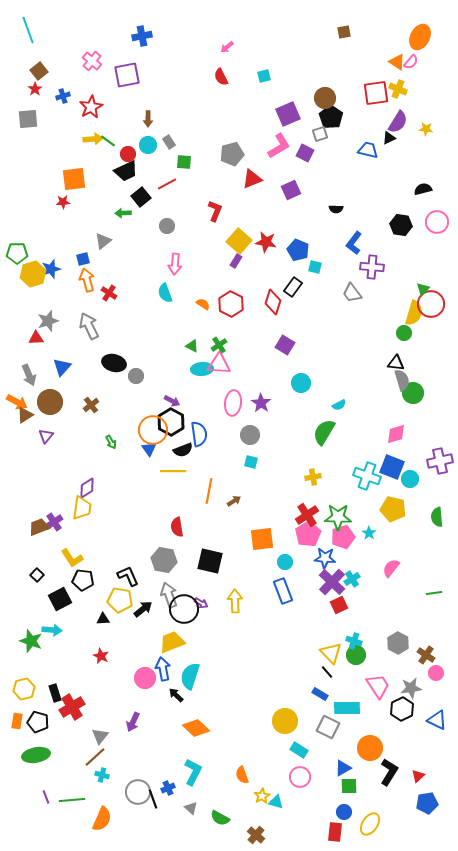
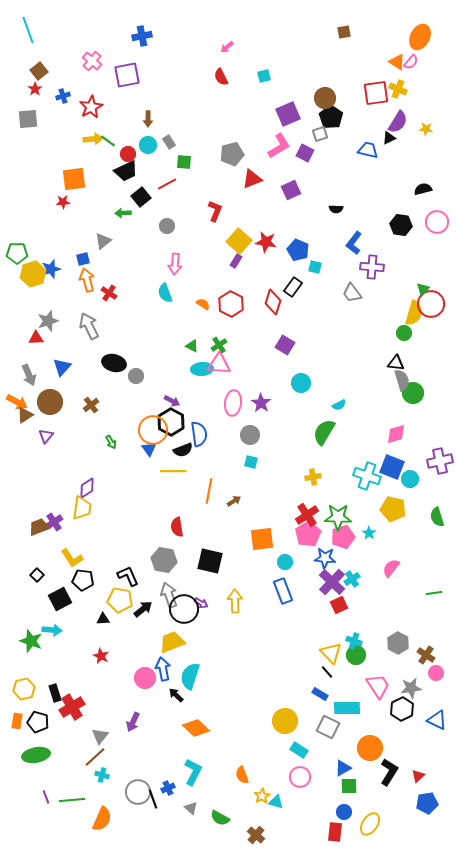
green semicircle at (437, 517): rotated 12 degrees counterclockwise
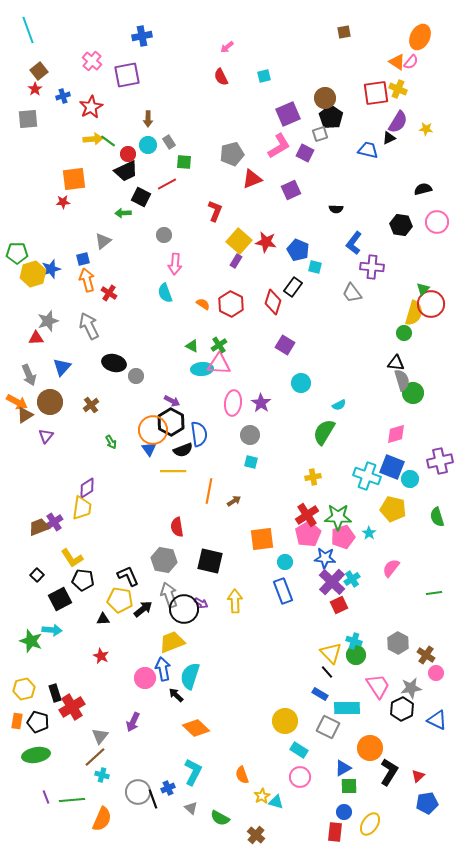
black square at (141, 197): rotated 24 degrees counterclockwise
gray circle at (167, 226): moved 3 px left, 9 px down
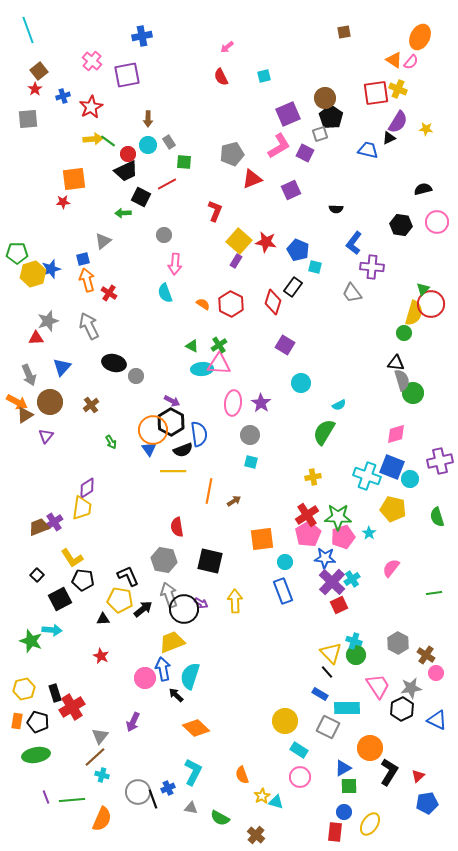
orange triangle at (397, 62): moved 3 px left, 2 px up
gray triangle at (191, 808): rotated 32 degrees counterclockwise
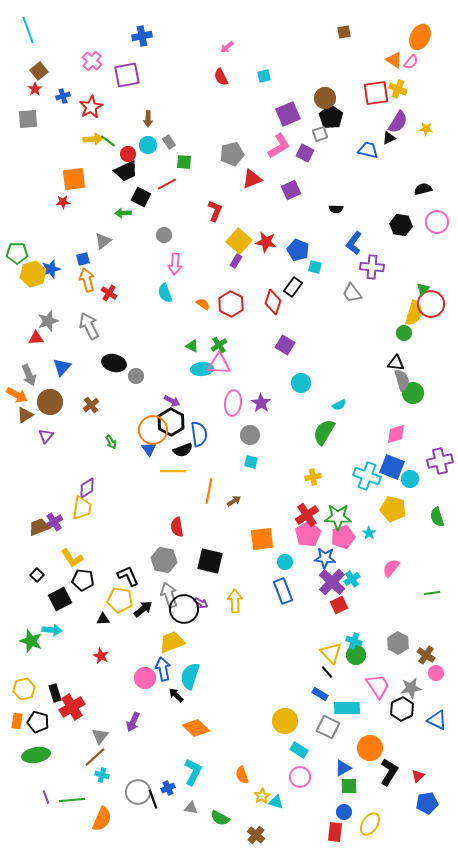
orange arrow at (17, 402): moved 7 px up
green line at (434, 593): moved 2 px left
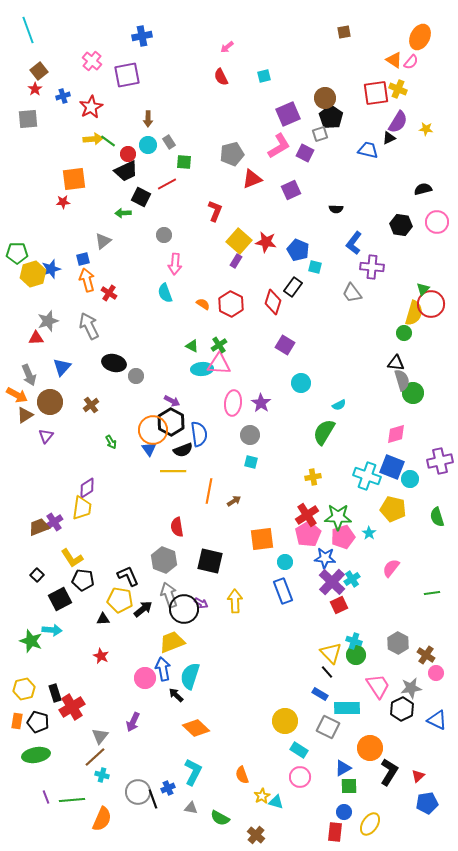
gray hexagon at (164, 560): rotated 10 degrees clockwise
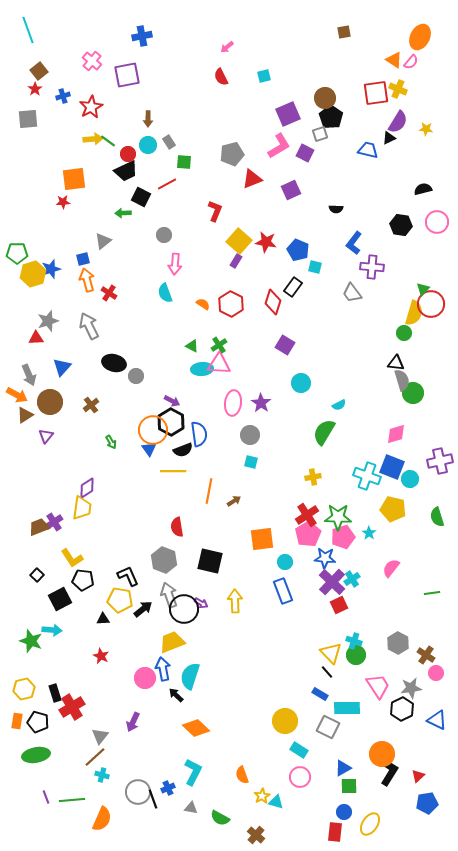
orange circle at (370, 748): moved 12 px right, 6 px down
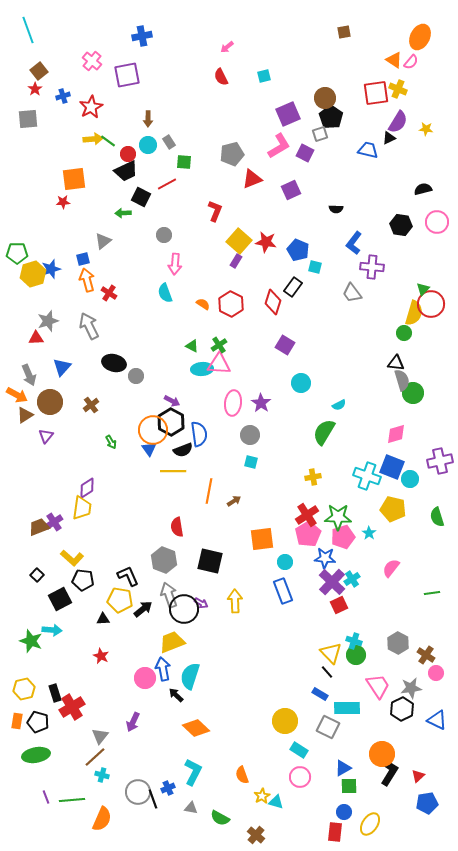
yellow L-shape at (72, 558): rotated 15 degrees counterclockwise
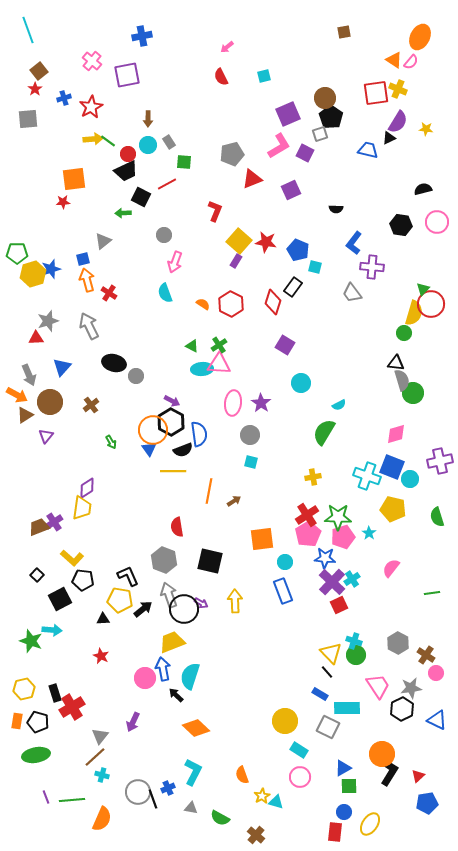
blue cross at (63, 96): moved 1 px right, 2 px down
pink arrow at (175, 264): moved 2 px up; rotated 15 degrees clockwise
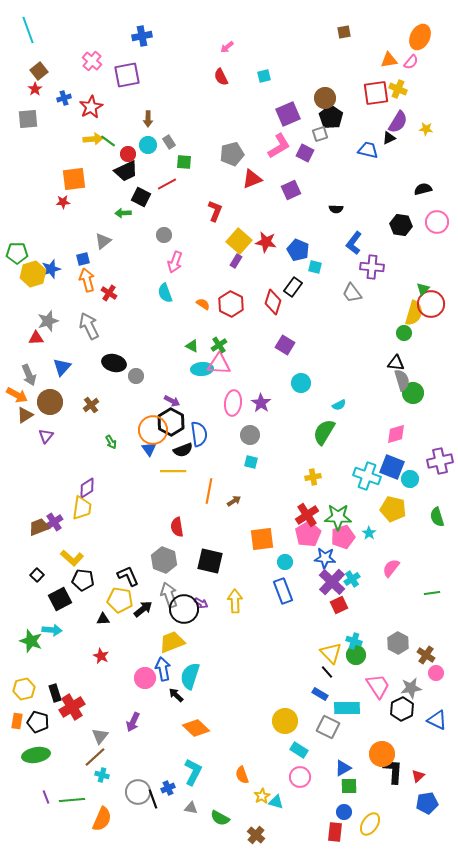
orange triangle at (394, 60): moved 5 px left; rotated 42 degrees counterclockwise
black L-shape at (389, 772): moved 4 px right, 1 px up; rotated 28 degrees counterclockwise
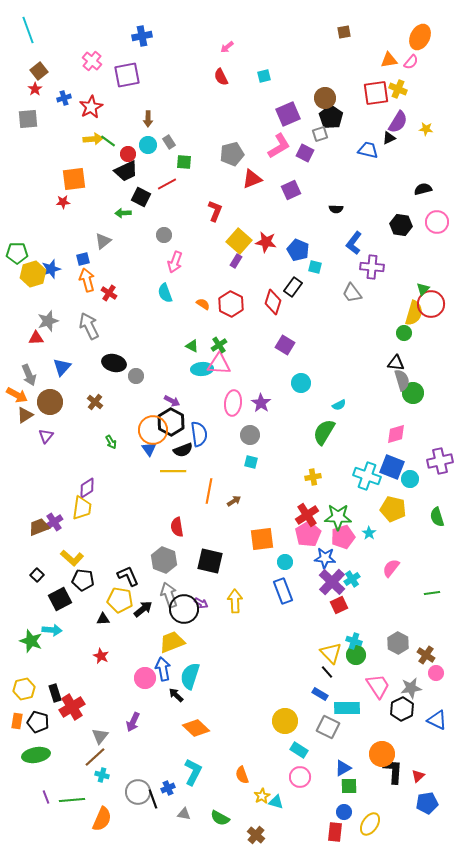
brown cross at (91, 405): moved 4 px right, 3 px up; rotated 14 degrees counterclockwise
gray triangle at (191, 808): moved 7 px left, 6 px down
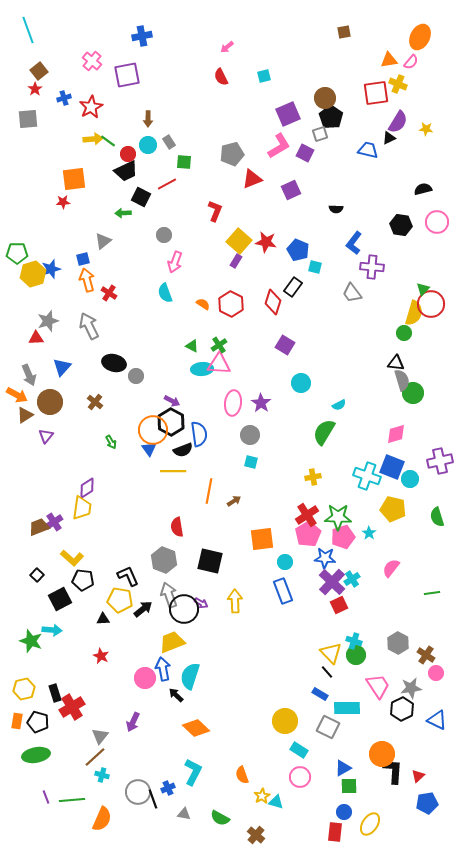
yellow cross at (398, 89): moved 5 px up
